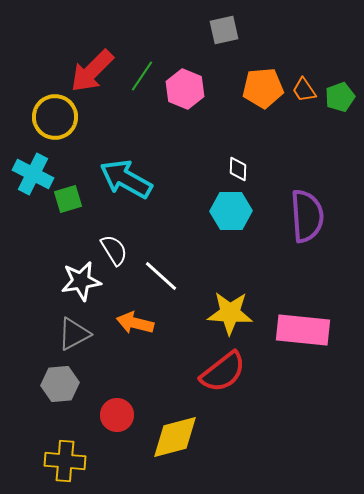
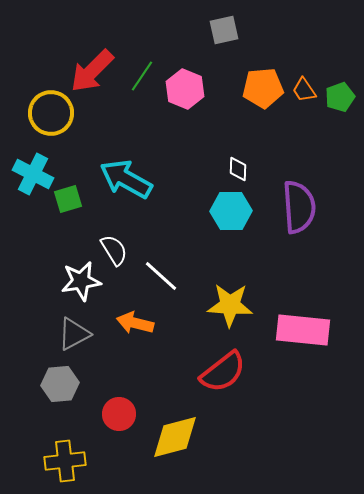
yellow circle: moved 4 px left, 4 px up
purple semicircle: moved 8 px left, 9 px up
yellow star: moved 8 px up
red circle: moved 2 px right, 1 px up
yellow cross: rotated 12 degrees counterclockwise
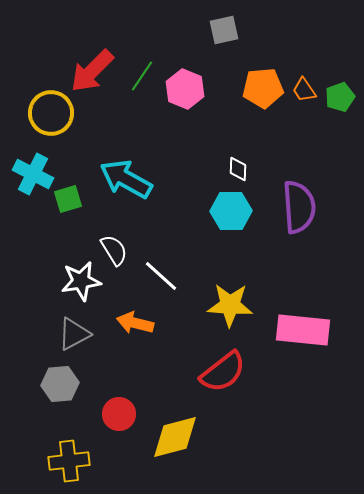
yellow cross: moved 4 px right
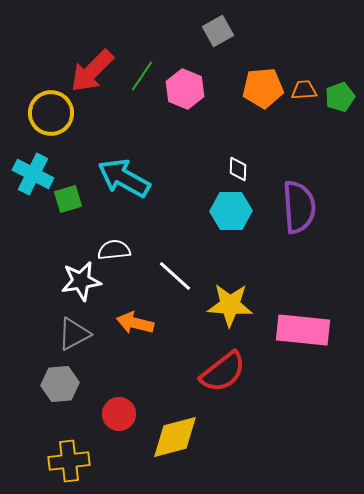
gray square: moved 6 px left, 1 px down; rotated 16 degrees counterclockwise
orange trapezoid: rotated 120 degrees clockwise
cyan arrow: moved 2 px left, 1 px up
white semicircle: rotated 64 degrees counterclockwise
white line: moved 14 px right
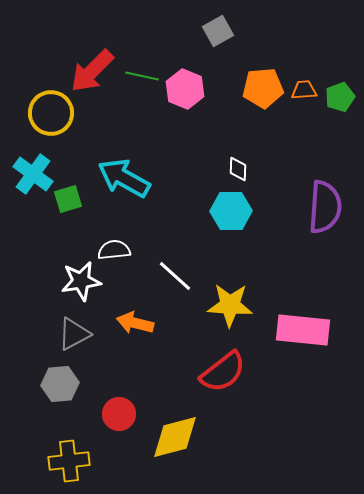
green line: rotated 68 degrees clockwise
cyan cross: rotated 9 degrees clockwise
purple semicircle: moved 26 px right; rotated 8 degrees clockwise
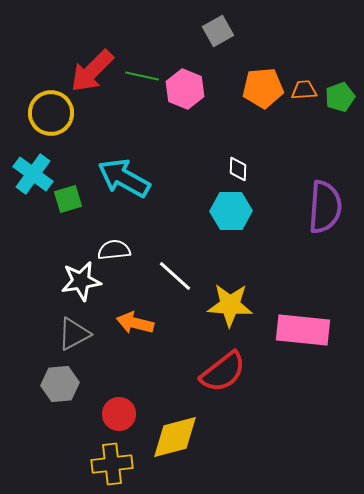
yellow cross: moved 43 px right, 3 px down
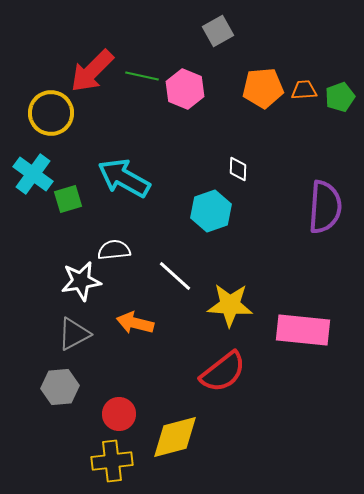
cyan hexagon: moved 20 px left; rotated 18 degrees counterclockwise
gray hexagon: moved 3 px down
yellow cross: moved 3 px up
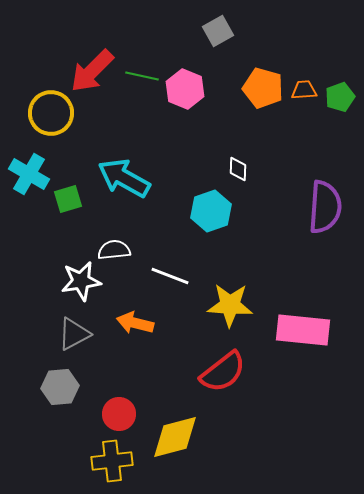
orange pentagon: rotated 21 degrees clockwise
cyan cross: moved 4 px left; rotated 6 degrees counterclockwise
white line: moved 5 px left; rotated 21 degrees counterclockwise
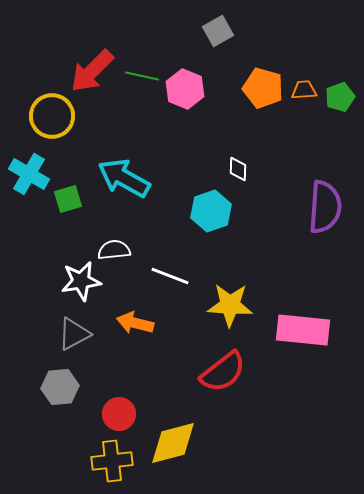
yellow circle: moved 1 px right, 3 px down
yellow diamond: moved 2 px left, 6 px down
